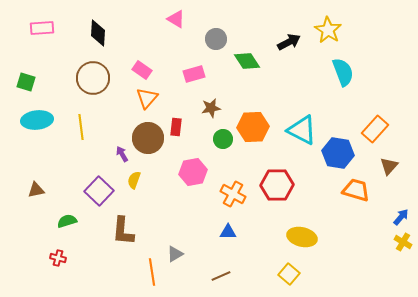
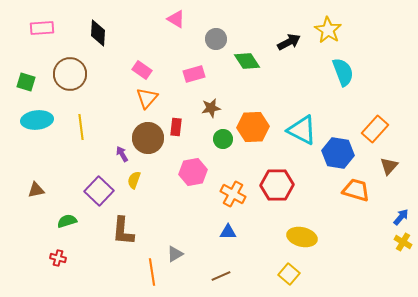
brown circle at (93, 78): moved 23 px left, 4 px up
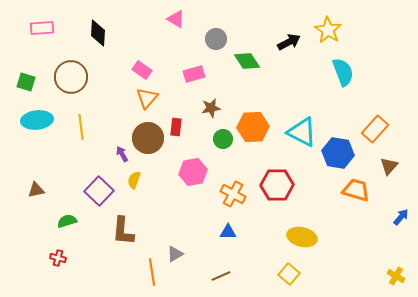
brown circle at (70, 74): moved 1 px right, 3 px down
cyan triangle at (302, 130): moved 2 px down
yellow cross at (403, 242): moved 7 px left, 34 px down
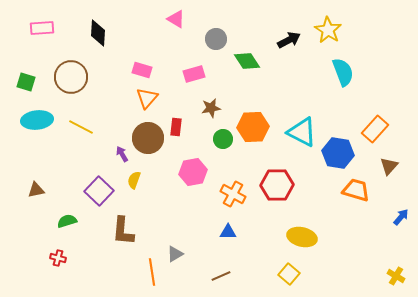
black arrow at (289, 42): moved 2 px up
pink rectangle at (142, 70): rotated 18 degrees counterclockwise
yellow line at (81, 127): rotated 55 degrees counterclockwise
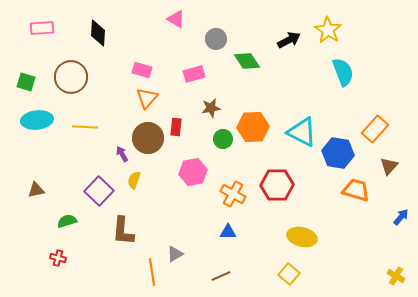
yellow line at (81, 127): moved 4 px right; rotated 25 degrees counterclockwise
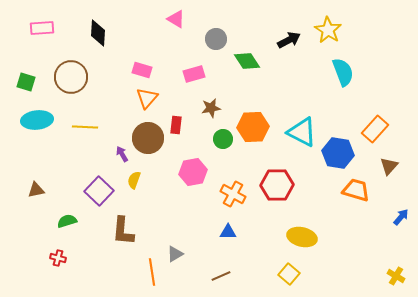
red rectangle at (176, 127): moved 2 px up
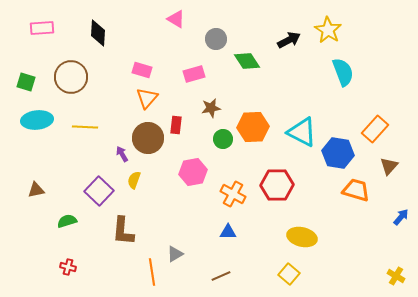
red cross at (58, 258): moved 10 px right, 9 px down
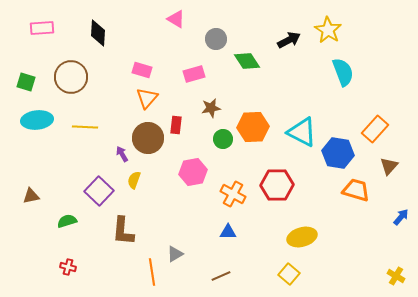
brown triangle at (36, 190): moved 5 px left, 6 px down
yellow ellipse at (302, 237): rotated 28 degrees counterclockwise
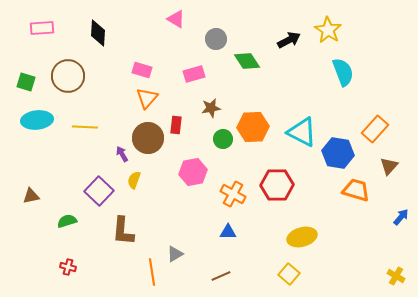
brown circle at (71, 77): moved 3 px left, 1 px up
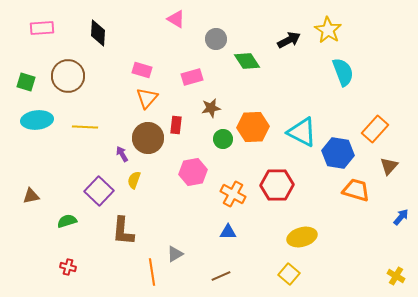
pink rectangle at (194, 74): moved 2 px left, 3 px down
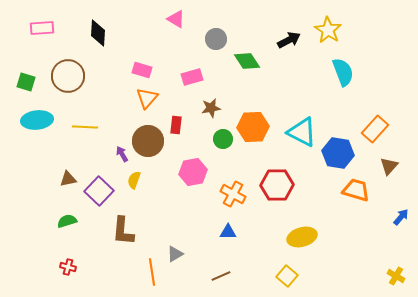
brown circle at (148, 138): moved 3 px down
brown triangle at (31, 196): moved 37 px right, 17 px up
yellow square at (289, 274): moved 2 px left, 2 px down
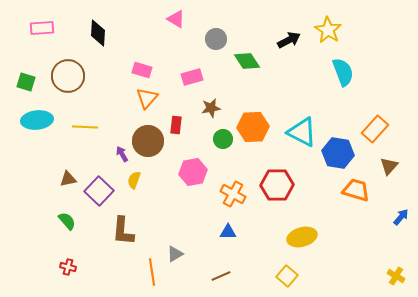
green semicircle at (67, 221): rotated 66 degrees clockwise
